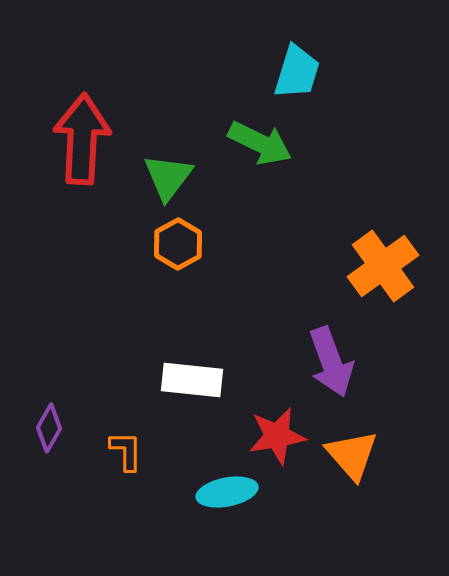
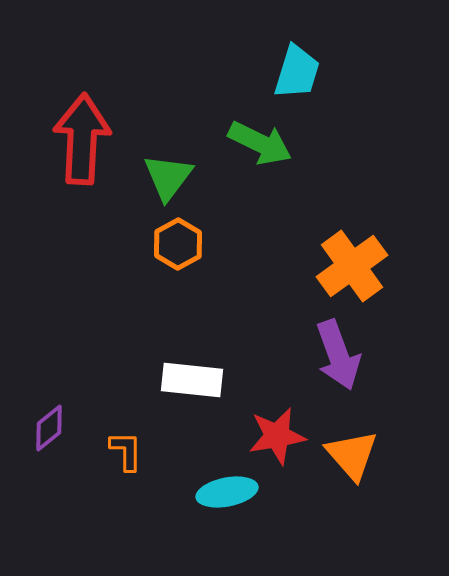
orange cross: moved 31 px left
purple arrow: moved 7 px right, 7 px up
purple diamond: rotated 21 degrees clockwise
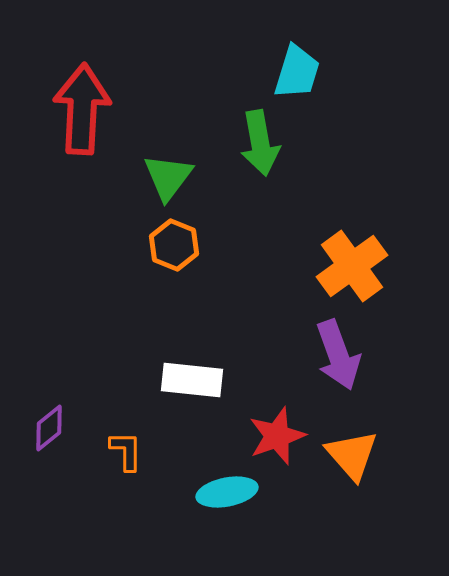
red arrow: moved 30 px up
green arrow: rotated 54 degrees clockwise
orange hexagon: moved 4 px left, 1 px down; rotated 9 degrees counterclockwise
red star: rotated 10 degrees counterclockwise
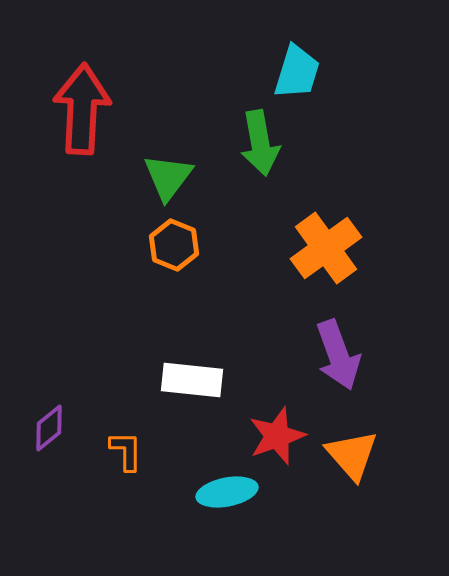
orange cross: moved 26 px left, 18 px up
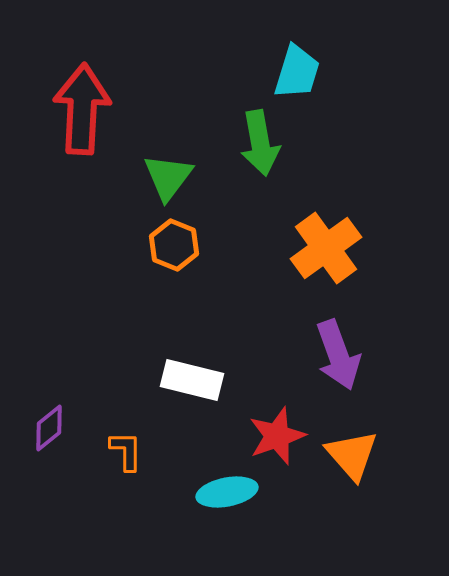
white rectangle: rotated 8 degrees clockwise
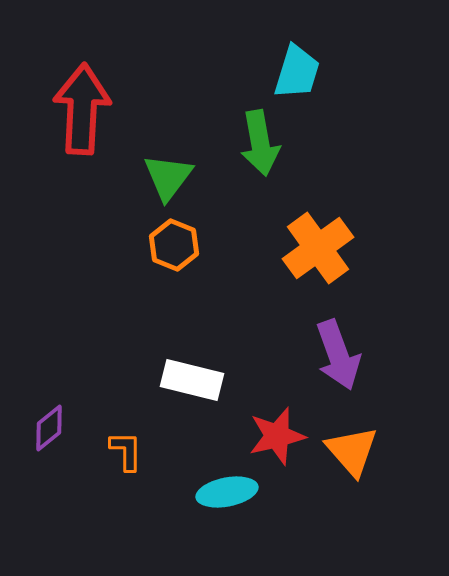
orange cross: moved 8 px left
red star: rotated 6 degrees clockwise
orange triangle: moved 4 px up
